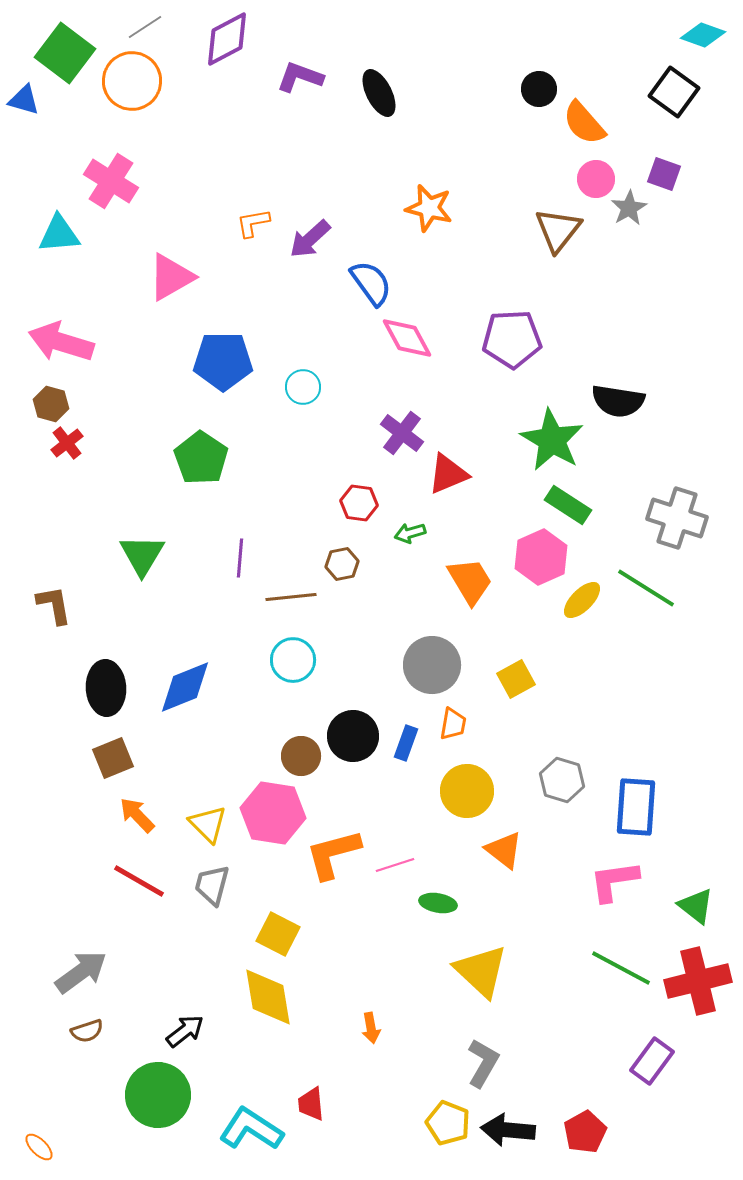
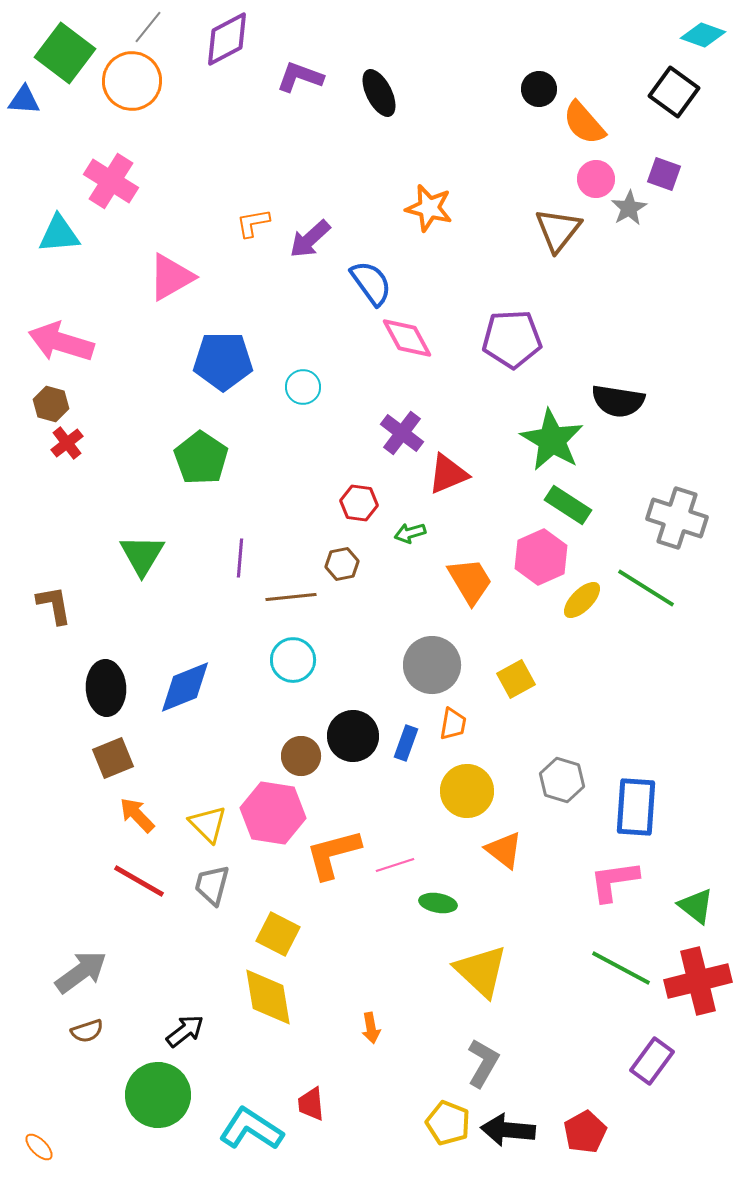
gray line at (145, 27): moved 3 px right; rotated 18 degrees counterclockwise
blue triangle at (24, 100): rotated 12 degrees counterclockwise
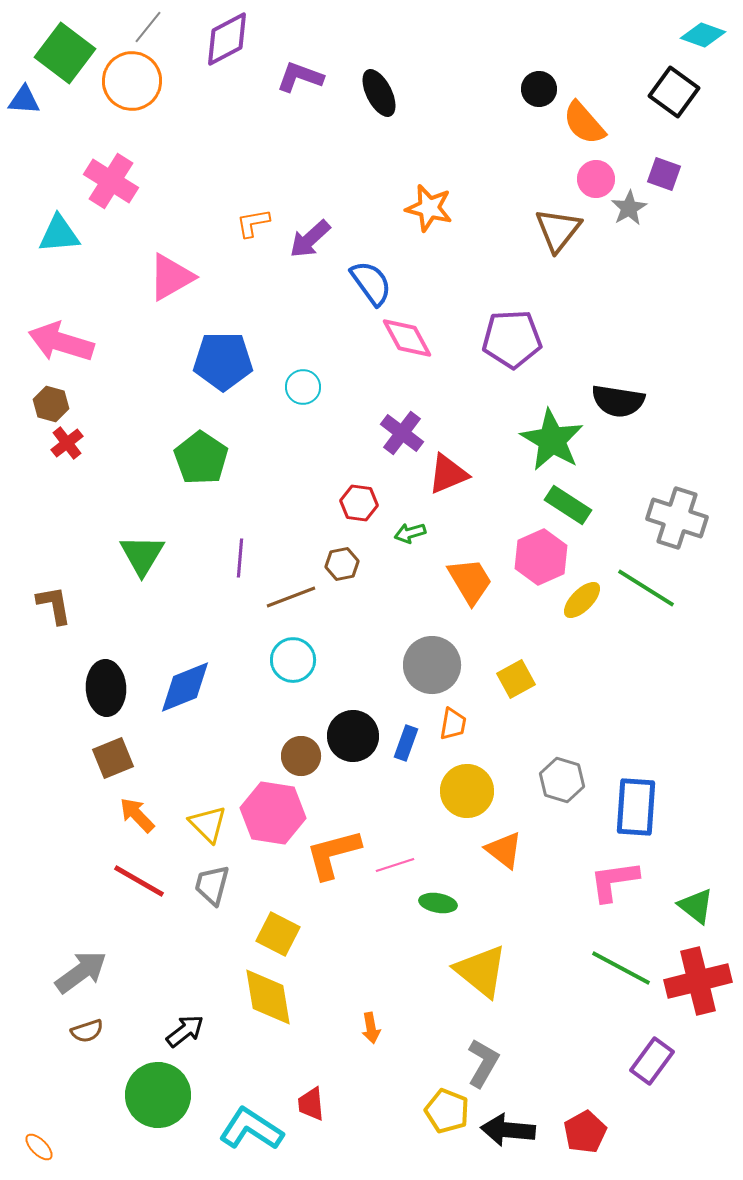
brown line at (291, 597): rotated 15 degrees counterclockwise
yellow triangle at (481, 971): rotated 4 degrees counterclockwise
yellow pentagon at (448, 1123): moved 1 px left, 12 px up
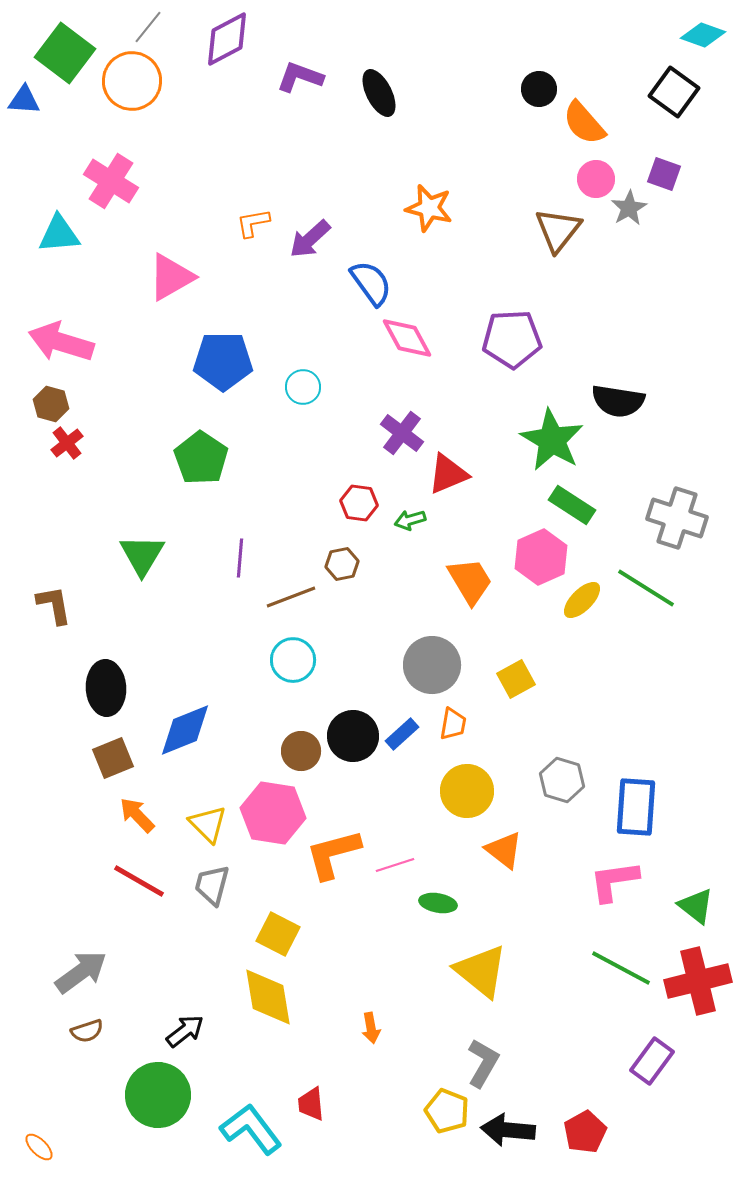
green rectangle at (568, 505): moved 4 px right
green arrow at (410, 533): moved 13 px up
blue diamond at (185, 687): moved 43 px down
blue rectangle at (406, 743): moved 4 px left, 9 px up; rotated 28 degrees clockwise
brown circle at (301, 756): moved 5 px up
cyan L-shape at (251, 1129): rotated 20 degrees clockwise
